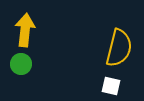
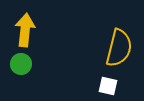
white square: moved 3 px left
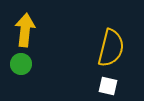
yellow semicircle: moved 8 px left
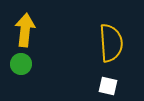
yellow semicircle: moved 5 px up; rotated 18 degrees counterclockwise
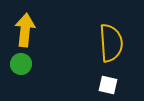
white square: moved 1 px up
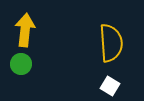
white square: moved 2 px right, 1 px down; rotated 18 degrees clockwise
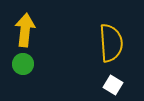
green circle: moved 2 px right
white square: moved 3 px right, 1 px up
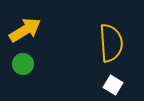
yellow arrow: rotated 52 degrees clockwise
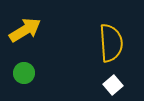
green circle: moved 1 px right, 9 px down
white square: rotated 18 degrees clockwise
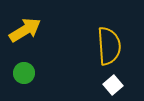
yellow semicircle: moved 2 px left, 3 px down
